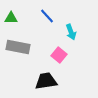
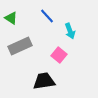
green triangle: rotated 32 degrees clockwise
cyan arrow: moved 1 px left, 1 px up
gray rectangle: moved 2 px right, 1 px up; rotated 35 degrees counterclockwise
black trapezoid: moved 2 px left
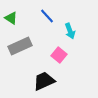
black trapezoid: rotated 15 degrees counterclockwise
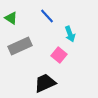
cyan arrow: moved 3 px down
black trapezoid: moved 1 px right, 2 px down
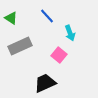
cyan arrow: moved 1 px up
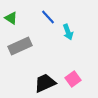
blue line: moved 1 px right, 1 px down
cyan arrow: moved 2 px left, 1 px up
pink square: moved 14 px right, 24 px down; rotated 14 degrees clockwise
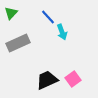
green triangle: moved 5 px up; rotated 40 degrees clockwise
cyan arrow: moved 6 px left
gray rectangle: moved 2 px left, 3 px up
black trapezoid: moved 2 px right, 3 px up
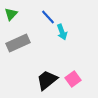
green triangle: moved 1 px down
black trapezoid: rotated 15 degrees counterclockwise
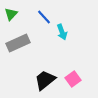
blue line: moved 4 px left
black trapezoid: moved 2 px left
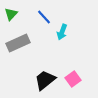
cyan arrow: rotated 42 degrees clockwise
